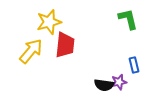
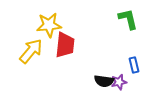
yellow star: moved 3 px down; rotated 10 degrees clockwise
black semicircle: moved 4 px up
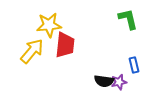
yellow arrow: moved 1 px right
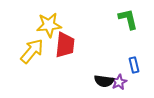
purple star: rotated 14 degrees counterclockwise
